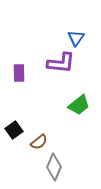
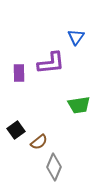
blue triangle: moved 1 px up
purple L-shape: moved 10 px left; rotated 12 degrees counterclockwise
green trapezoid: rotated 30 degrees clockwise
black square: moved 2 px right
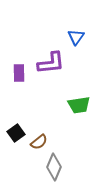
black square: moved 3 px down
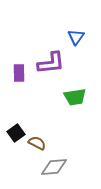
green trapezoid: moved 4 px left, 8 px up
brown semicircle: moved 2 px left, 1 px down; rotated 114 degrees counterclockwise
gray diamond: rotated 64 degrees clockwise
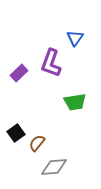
blue triangle: moved 1 px left, 1 px down
purple L-shape: rotated 116 degrees clockwise
purple rectangle: rotated 48 degrees clockwise
green trapezoid: moved 5 px down
brown semicircle: rotated 78 degrees counterclockwise
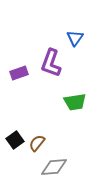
purple rectangle: rotated 24 degrees clockwise
black square: moved 1 px left, 7 px down
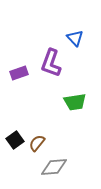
blue triangle: rotated 18 degrees counterclockwise
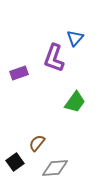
blue triangle: rotated 24 degrees clockwise
purple L-shape: moved 3 px right, 5 px up
green trapezoid: rotated 45 degrees counterclockwise
black square: moved 22 px down
gray diamond: moved 1 px right, 1 px down
